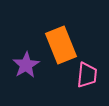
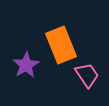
pink trapezoid: rotated 40 degrees counterclockwise
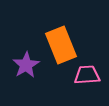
pink trapezoid: rotated 60 degrees counterclockwise
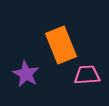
purple star: moved 9 px down; rotated 12 degrees counterclockwise
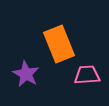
orange rectangle: moved 2 px left, 1 px up
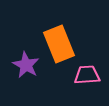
purple star: moved 9 px up
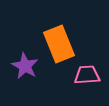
purple star: moved 1 px left, 1 px down
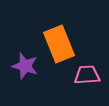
purple star: rotated 12 degrees counterclockwise
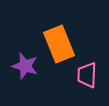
pink trapezoid: rotated 84 degrees counterclockwise
